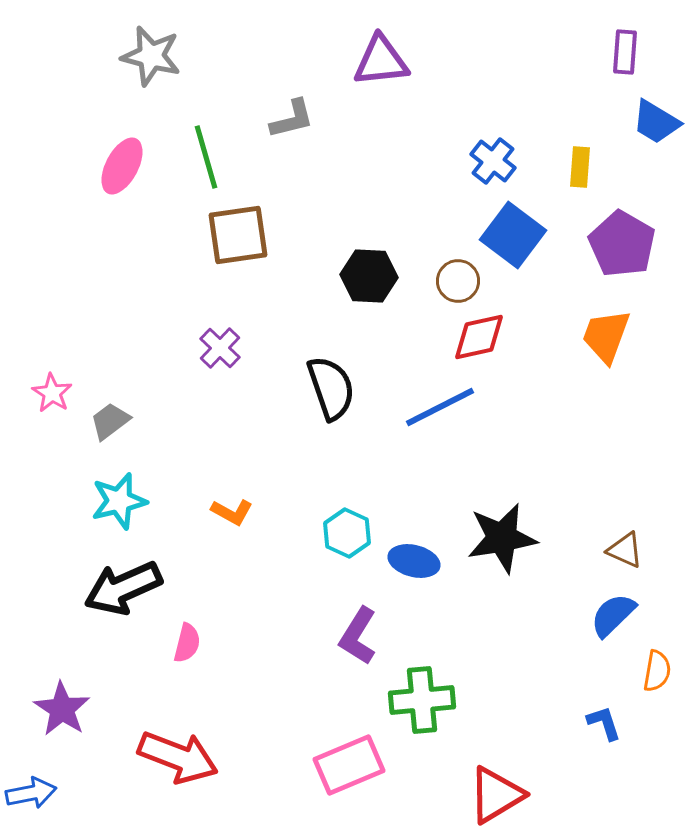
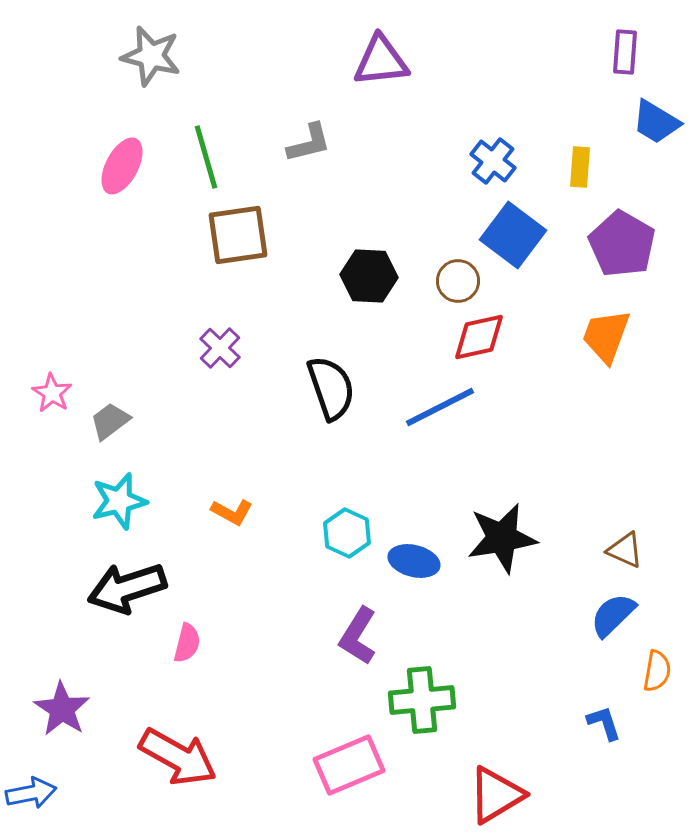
gray L-shape: moved 17 px right, 24 px down
black arrow: moved 4 px right; rotated 6 degrees clockwise
red arrow: rotated 8 degrees clockwise
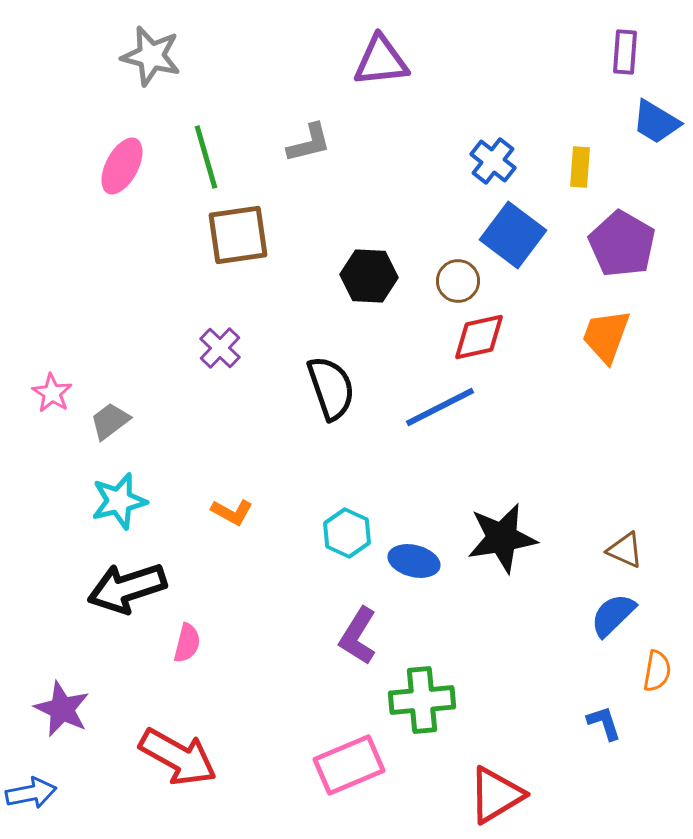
purple star: rotated 8 degrees counterclockwise
